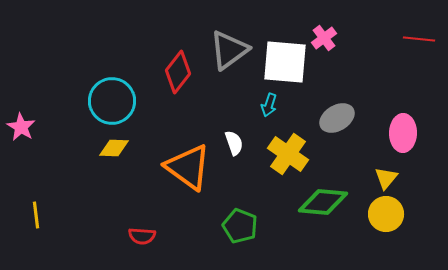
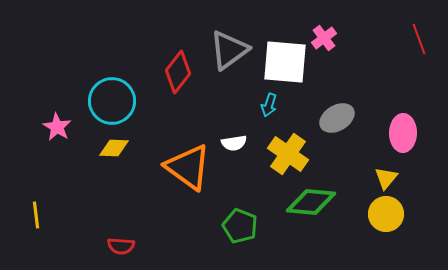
red line: rotated 64 degrees clockwise
pink star: moved 36 px right
white semicircle: rotated 100 degrees clockwise
green diamond: moved 12 px left
red semicircle: moved 21 px left, 10 px down
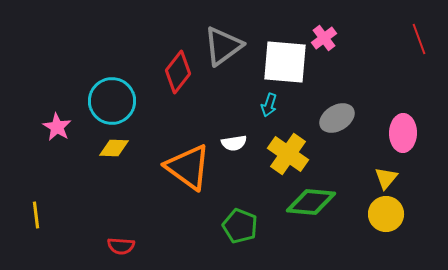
gray triangle: moved 6 px left, 4 px up
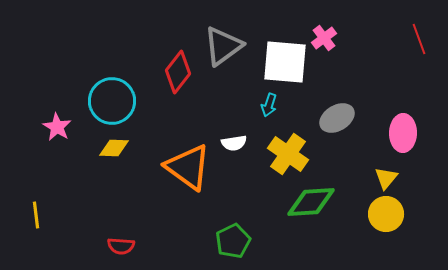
green diamond: rotated 9 degrees counterclockwise
green pentagon: moved 7 px left, 15 px down; rotated 24 degrees clockwise
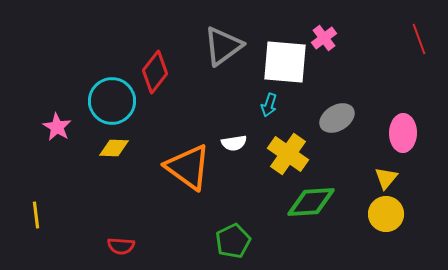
red diamond: moved 23 px left
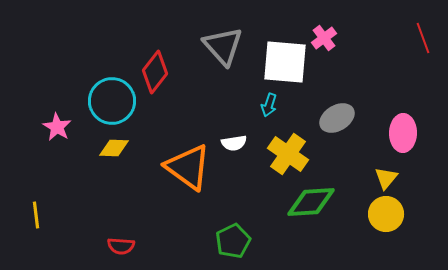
red line: moved 4 px right, 1 px up
gray triangle: rotated 36 degrees counterclockwise
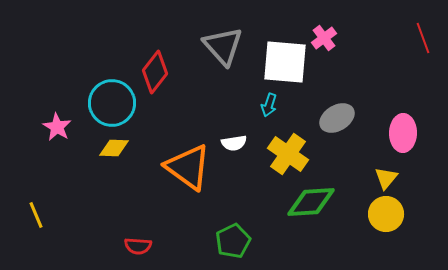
cyan circle: moved 2 px down
yellow line: rotated 16 degrees counterclockwise
red semicircle: moved 17 px right
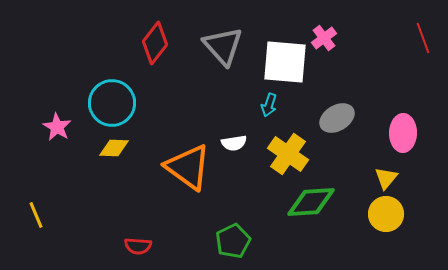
red diamond: moved 29 px up
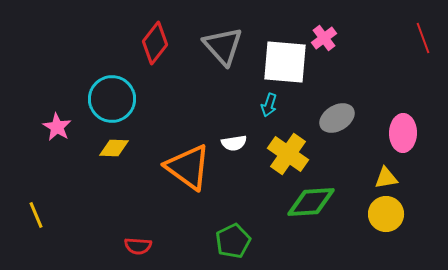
cyan circle: moved 4 px up
yellow triangle: rotated 40 degrees clockwise
